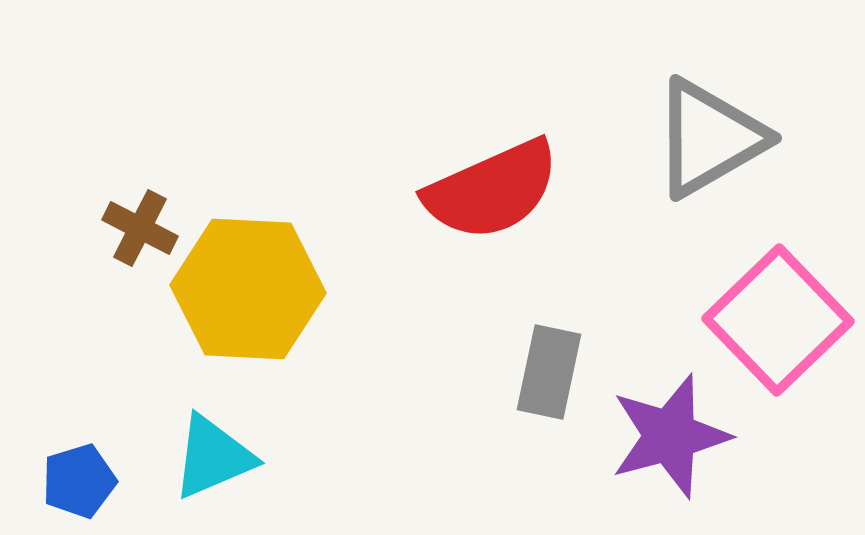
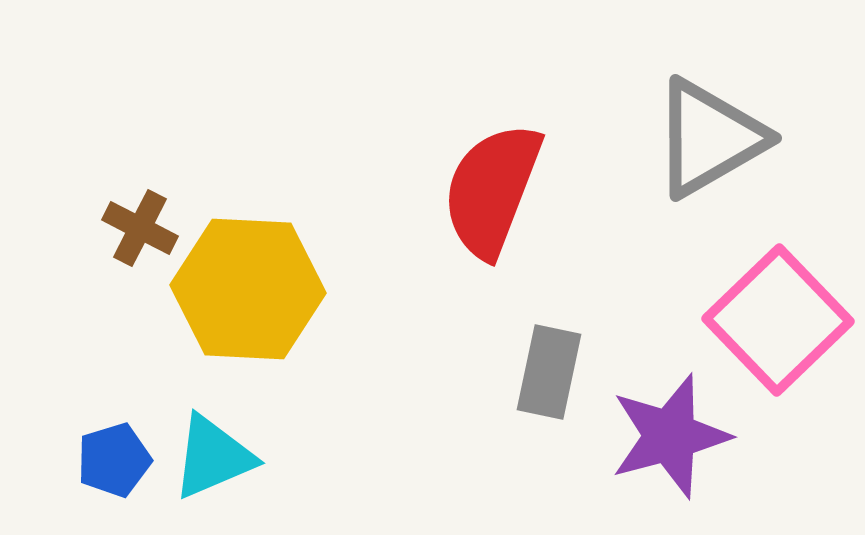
red semicircle: rotated 135 degrees clockwise
blue pentagon: moved 35 px right, 21 px up
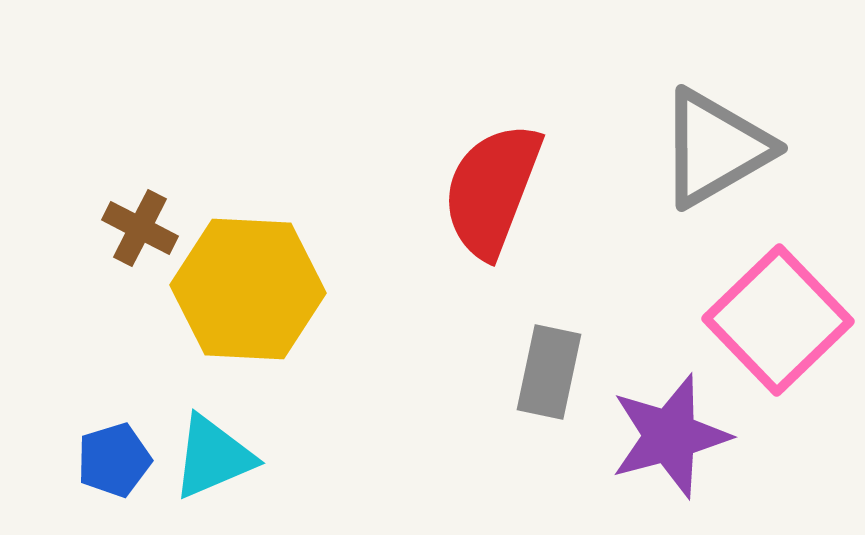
gray triangle: moved 6 px right, 10 px down
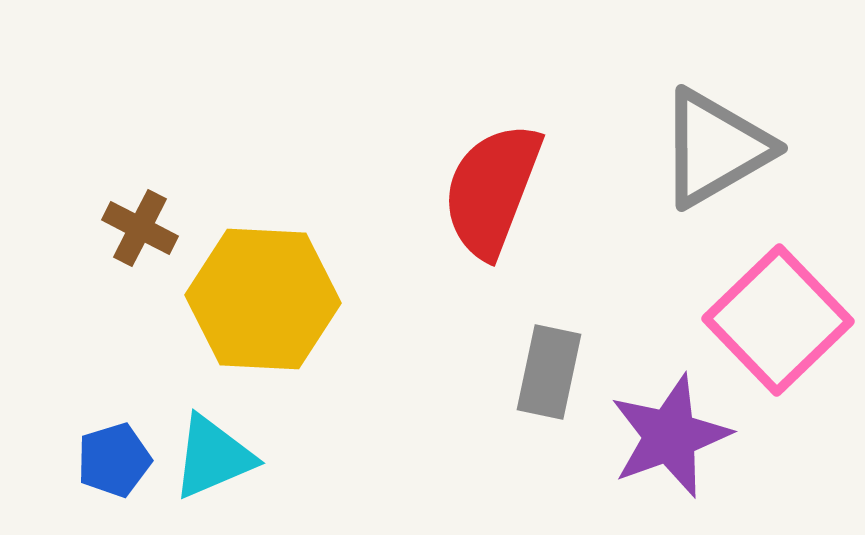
yellow hexagon: moved 15 px right, 10 px down
purple star: rotated 5 degrees counterclockwise
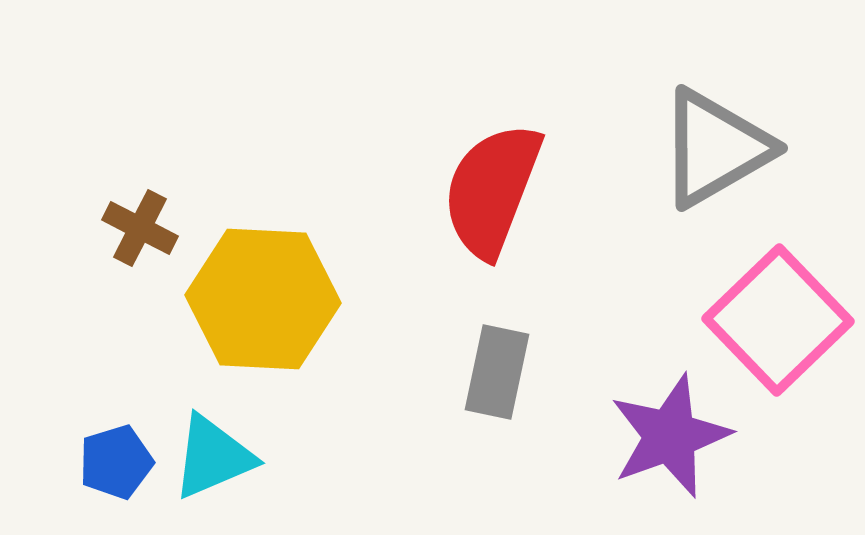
gray rectangle: moved 52 px left
blue pentagon: moved 2 px right, 2 px down
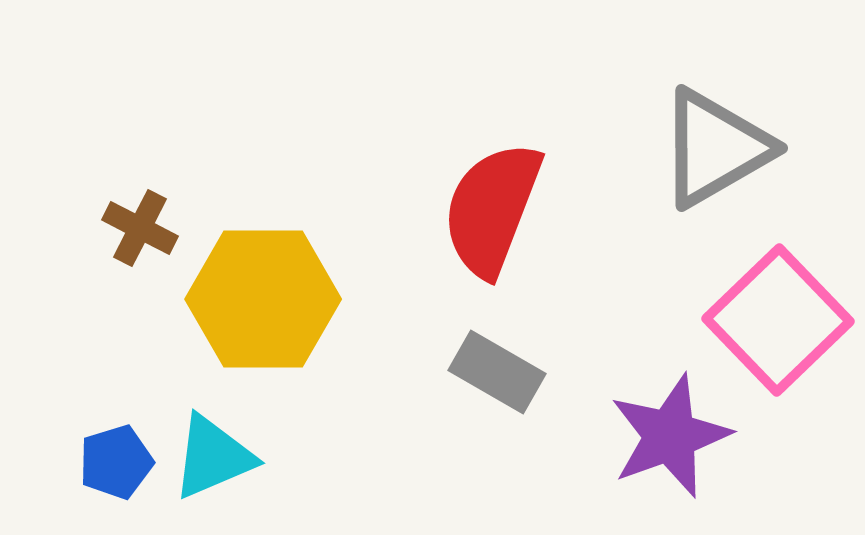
red semicircle: moved 19 px down
yellow hexagon: rotated 3 degrees counterclockwise
gray rectangle: rotated 72 degrees counterclockwise
